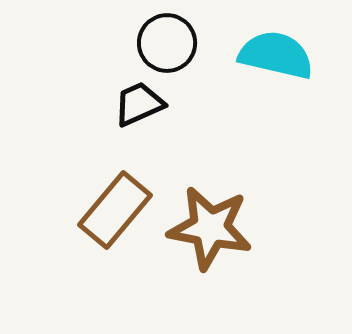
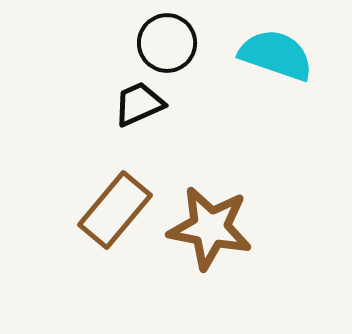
cyan semicircle: rotated 6 degrees clockwise
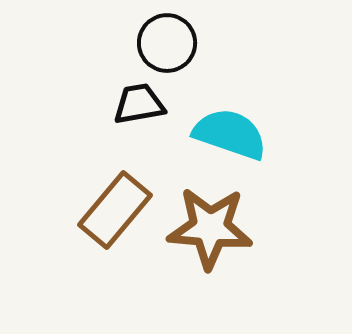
cyan semicircle: moved 46 px left, 79 px down
black trapezoid: rotated 14 degrees clockwise
brown star: rotated 6 degrees counterclockwise
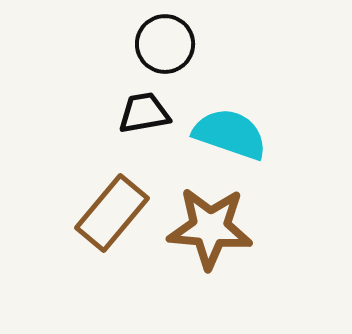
black circle: moved 2 px left, 1 px down
black trapezoid: moved 5 px right, 9 px down
brown rectangle: moved 3 px left, 3 px down
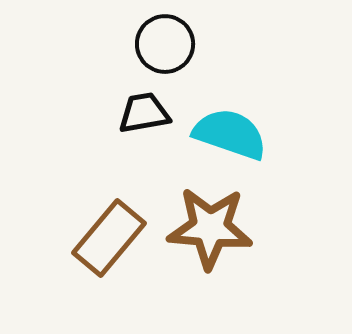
brown rectangle: moved 3 px left, 25 px down
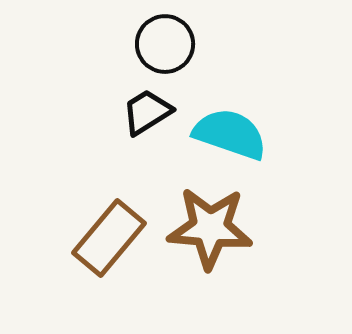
black trapezoid: moved 3 px right, 1 px up; rotated 22 degrees counterclockwise
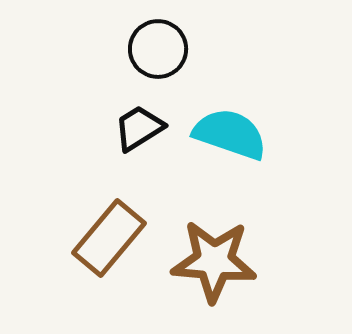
black circle: moved 7 px left, 5 px down
black trapezoid: moved 8 px left, 16 px down
brown star: moved 4 px right, 33 px down
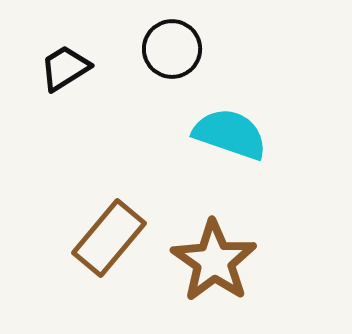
black circle: moved 14 px right
black trapezoid: moved 74 px left, 60 px up
brown star: rotated 30 degrees clockwise
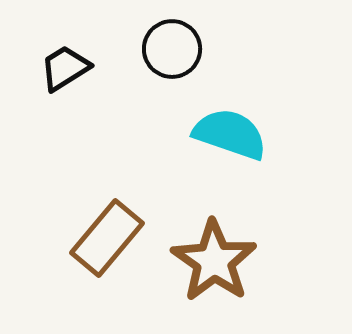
brown rectangle: moved 2 px left
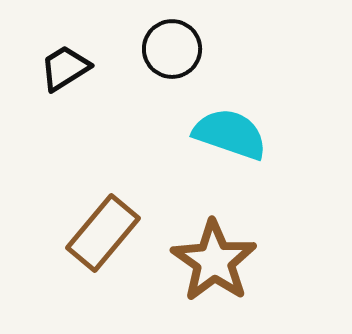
brown rectangle: moved 4 px left, 5 px up
